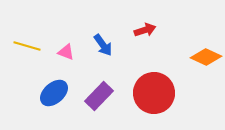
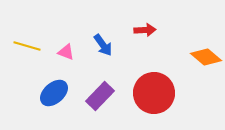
red arrow: rotated 15 degrees clockwise
orange diamond: rotated 16 degrees clockwise
purple rectangle: moved 1 px right
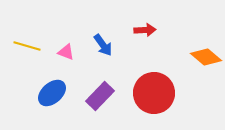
blue ellipse: moved 2 px left
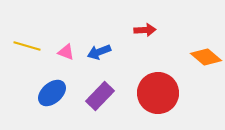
blue arrow: moved 4 px left, 7 px down; rotated 105 degrees clockwise
red circle: moved 4 px right
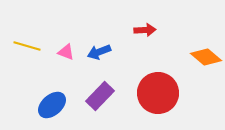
blue ellipse: moved 12 px down
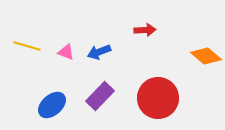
orange diamond: moved 1 px up
red circle: moved 5 px down
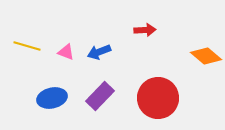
blue ellipse: moved 7 px up; rotated 28 degrees clockwise
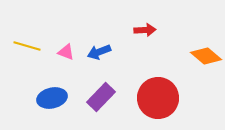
purple rectangle: moved 1 px right, 1 px down
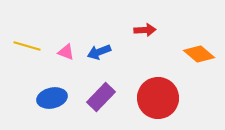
orange diamond: moved 7 px left, 2 px up
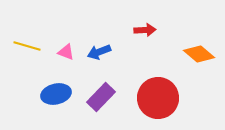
blue ellipse: moved 4 px right, 4 px up
